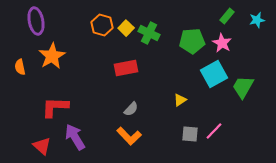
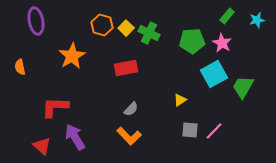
orange star: moved 20 px right
gray square: moved 4 px up
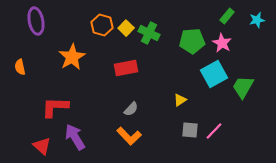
orange star: moved 1 px down
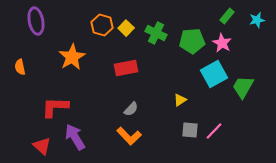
green cross: moved 7 px right
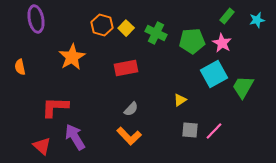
purple ellipse: moved 2 px up
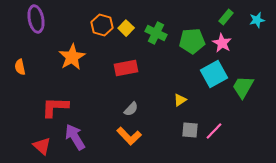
green rectangle: moved 1 px left, 1 px down
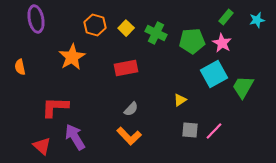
orange hexagon: moved 7 px left
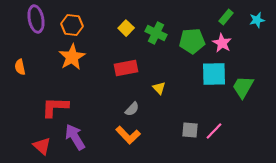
orange hexagon: moved 23 px left; rotated 10 degrees counterclockwise
cyan square: rotated 28 degrees clockwise
yellow triangle: moved 21 px left, 12 px up; rotated 40 degrees counterclockwise
gray semicircle: moved 1 px right
orange L-shape: moved 1 px left, 1 px up
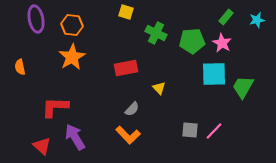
yellow square: moved 16 px up; rotated 28 degrees counterclockwise
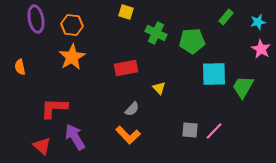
cyan star: moved 1 px right, 2 px down
pink star: moved 39 px right, 6 px down
red L-shape: moved 1 px left, 1 px down
